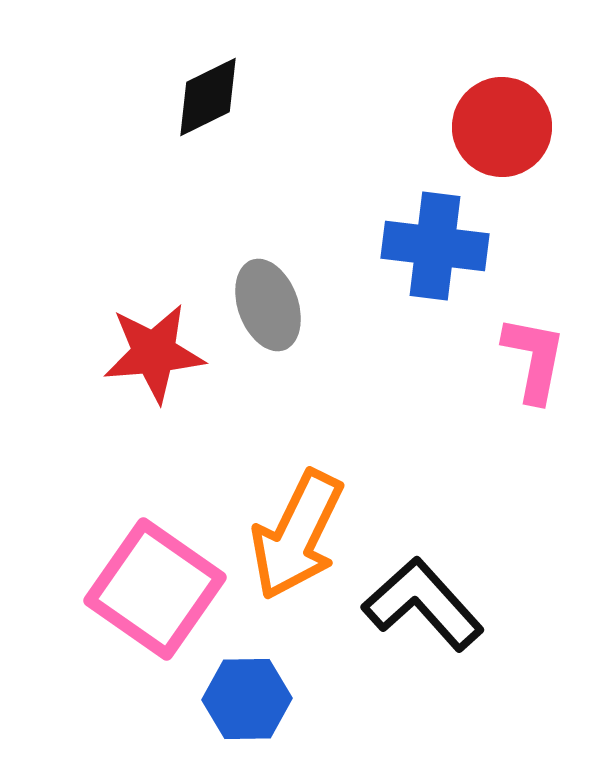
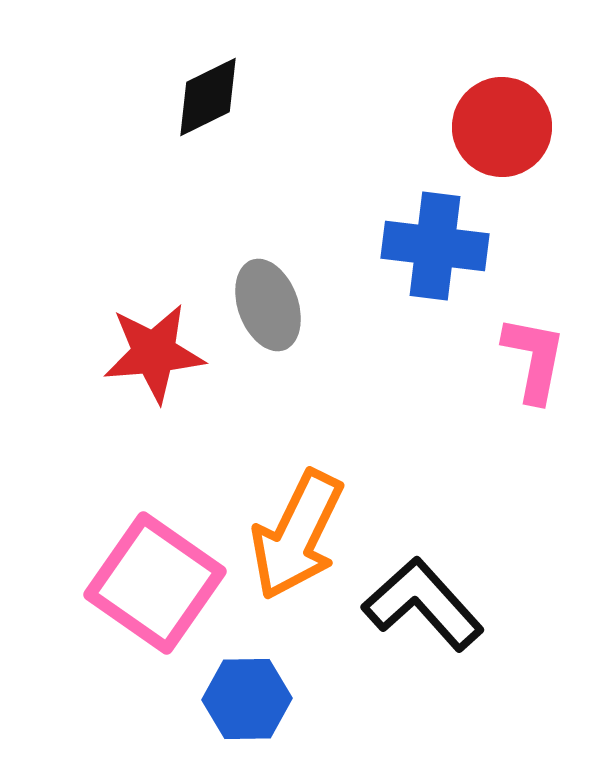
pink square: moved 6 px up
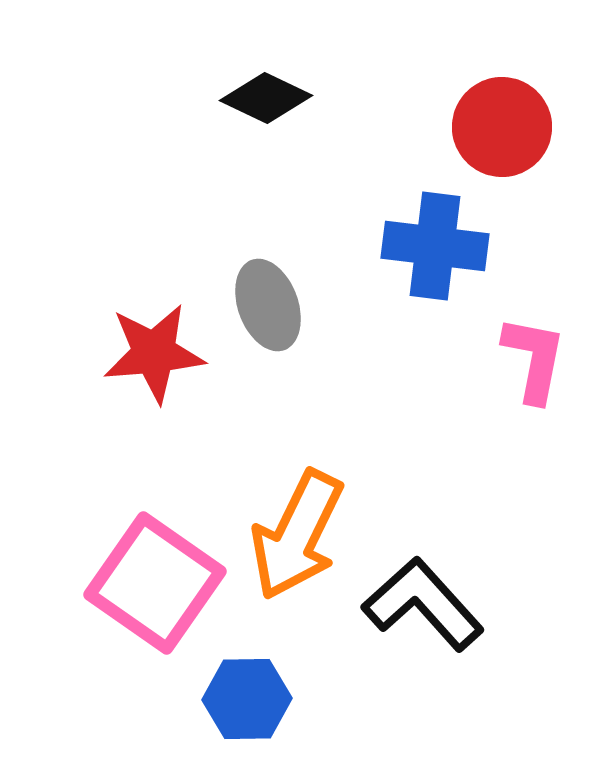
black diamond: moved 58 px right, 1 px down; rotated 52 degrees clockwise
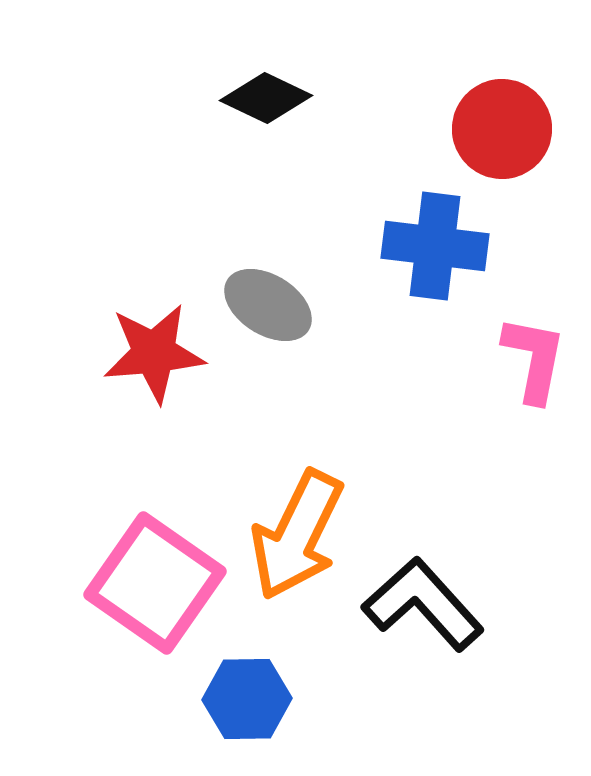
red circle: moved 2 px down
gray ellipse: rotated 38 degrees counterclockwise
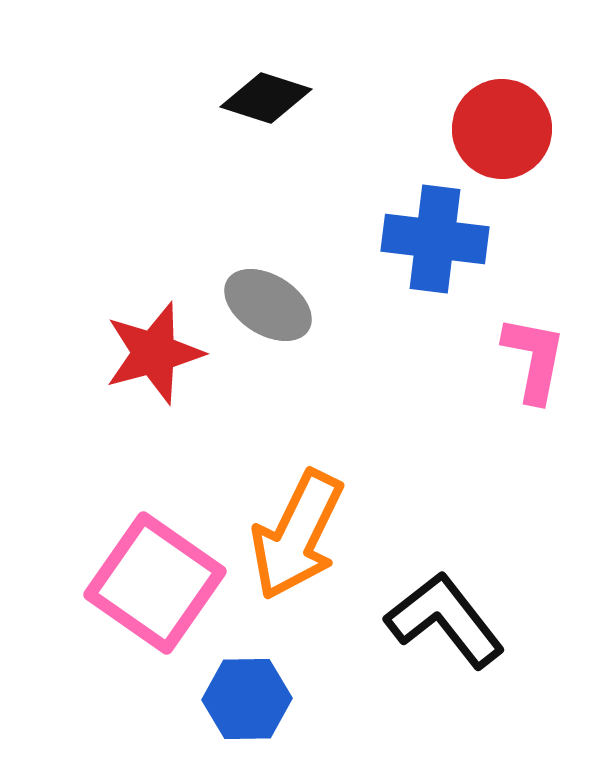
black diamond: rotated 8 degrees counterclockwise
blue cross: moved 7 px up
red star: rotated 10 degrees counterclockwise
black L-shape: moved 22 px right, 16 px down; rotated 4 degrees clockwise
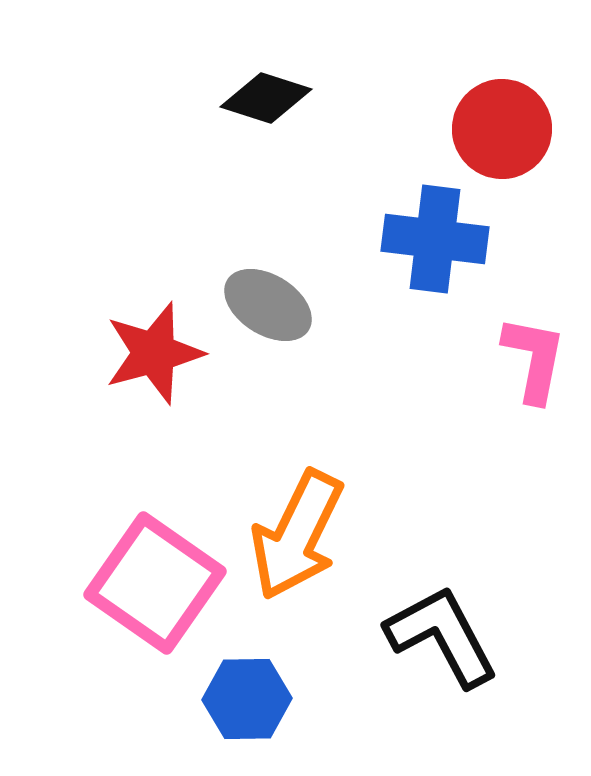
black L-shape: moved 3 px left, 16 px down; rotated 10 degrees clockwise
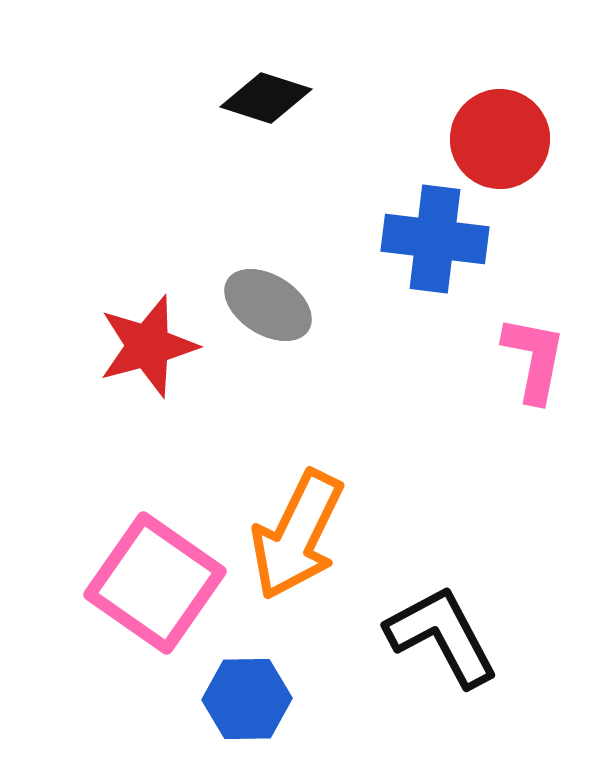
red circle: moved 2 px left, 10 px down
red star: moved 6 px left, 7 px up
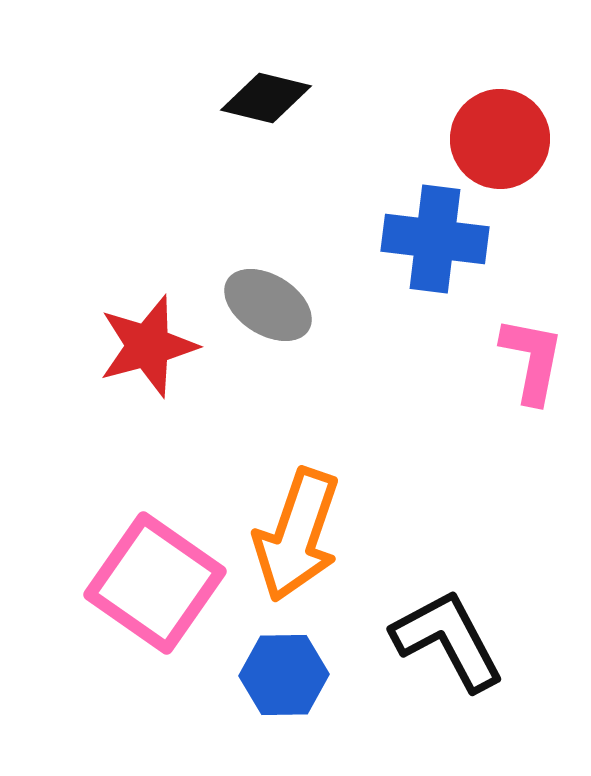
black diamond: rotated 4 degrees counterclockwise
pink L-shape: moved 2 px left, 1 px down
orange arrow: rotated 7 degrees counterclockwise
black L-shape: moved 6 px right, 4 px down
blue hexagon: moved 37 px right, 24 px up
